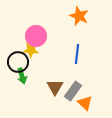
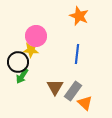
green arrow: rotated 49 degrees clockwise
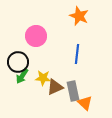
yellow star: moved 12 px right, 28 px down
brown triangle: rotated 36 degrees clockwise
gray rectangle: rotated 48 degrees counterclockwise
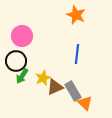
orange star: moved 3 px left, 1 px up
pink circle: moved 14 px left
black circle: moved 2 px left, 1 px up
yellow star: rotated 28 degrees counterclockwise
gray rectangle: rotated 18 degrees counterclockwise
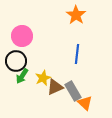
orange star: rotated 12 degrees clockwise
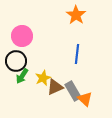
orange triangle: moved 4 px up
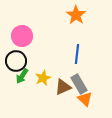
brown triangle: moved 8 px right
gray rectangle: moved 6 px right, 7 px up
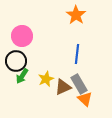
yellow star: moved 3 px right, 1 px down
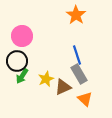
blue line: moved 1 px down; rotated 24 degrees counterclockwise
black circle: moved 1 px right
gray rectangle: moved 10 px up
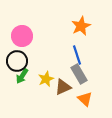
orange star: moved 5 px right, 11 px down; rotated 12 degrees clockwise
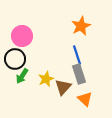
black circle: moved 2 px left, 2 px up
gray rectangle: rotated 12 degrees clockwise
brown triangle: rotated 24 degrees counterclockwise
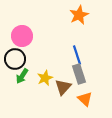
orange star: moved 2 px left, 11 px up
yellow star: moved 1 px left, 1 px up
